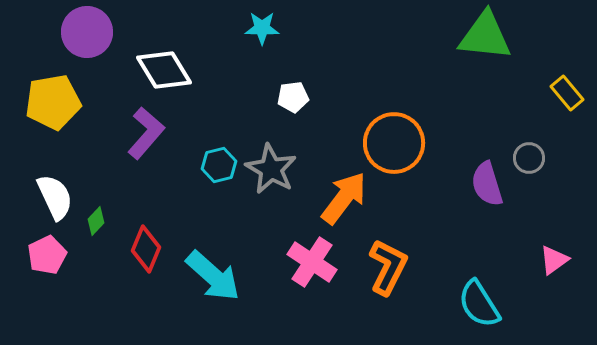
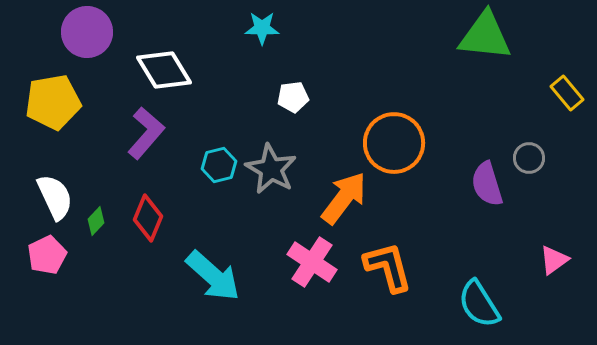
red diamond: moved 2 px right, 31 px up
orange L-shape: rotated 42 degrees counterclockwise
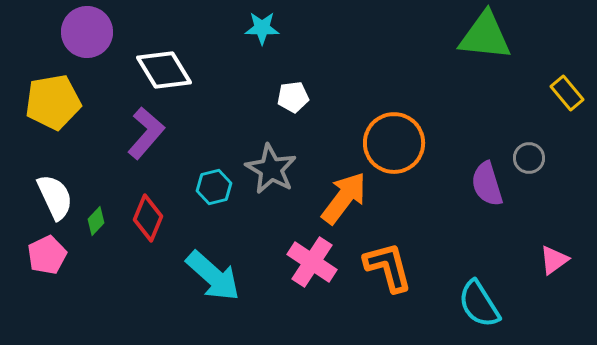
cyan hexagon: moved 5 px left, 22 px down
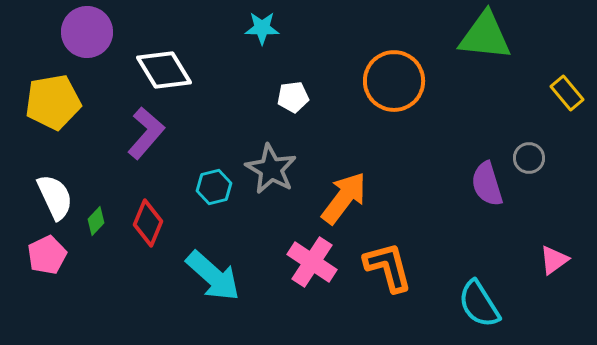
orange circle: moved 62 px up
red diamond: moved 5 px down
